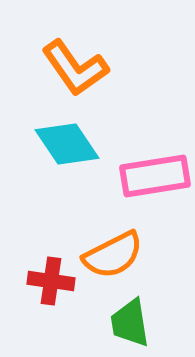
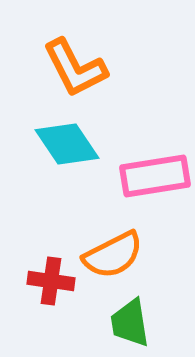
orange L-shape: rotated 8 degrees clockwise
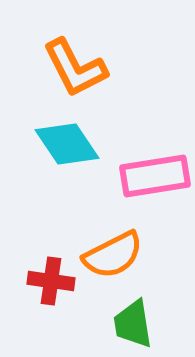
green trapezoid: moved 3 px right, 1 px down
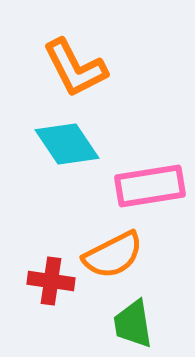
pink rectangle: moved 5 px left, 10 px down
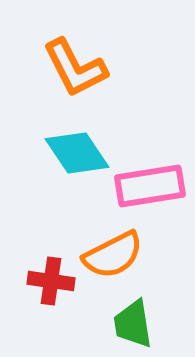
cyan diamond: moved 10 px right, 9 px down
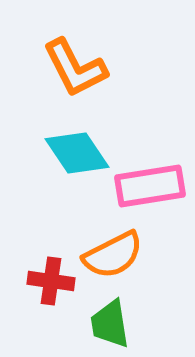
green trapezoid: moved 23 px left
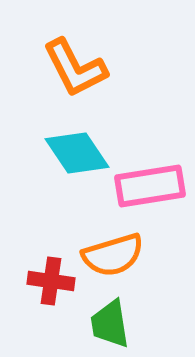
orange semicircle: rotated 10 degrees clockwise
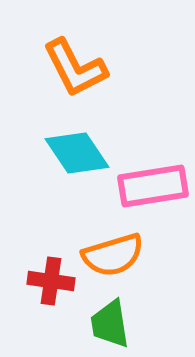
pink rectangle: moved 3 px right
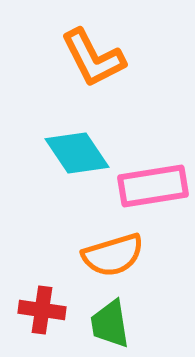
orange L-shape: moved 18 px right, 10 px up
red cross: moved 9 px left, 29 px down
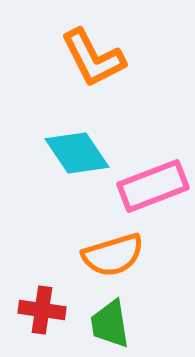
pink rectangle: rotated 12 degrees counterclockwise
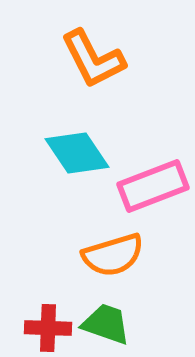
orange L-shape: moved 1 px down
red cross: moved 6 px right, 18 px down; rotated 6 degrees counterclockwise
green trapezoid: moved 4 px left; rotated 118 degrees clockwise
